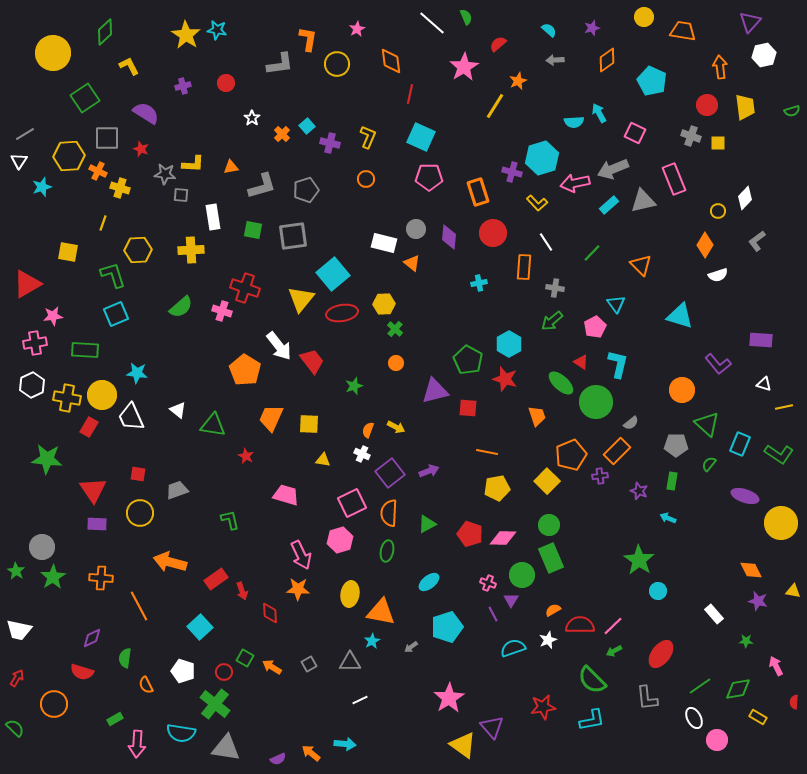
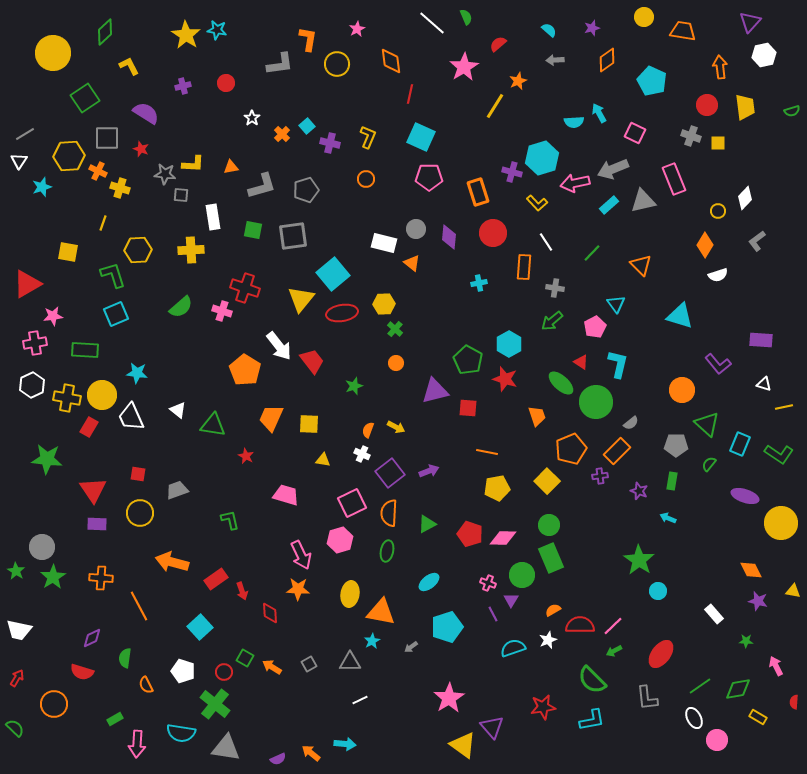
orange pentagon at (571, 455): moved 6 px up
orange arrow at (170, 562): moved 2 px right
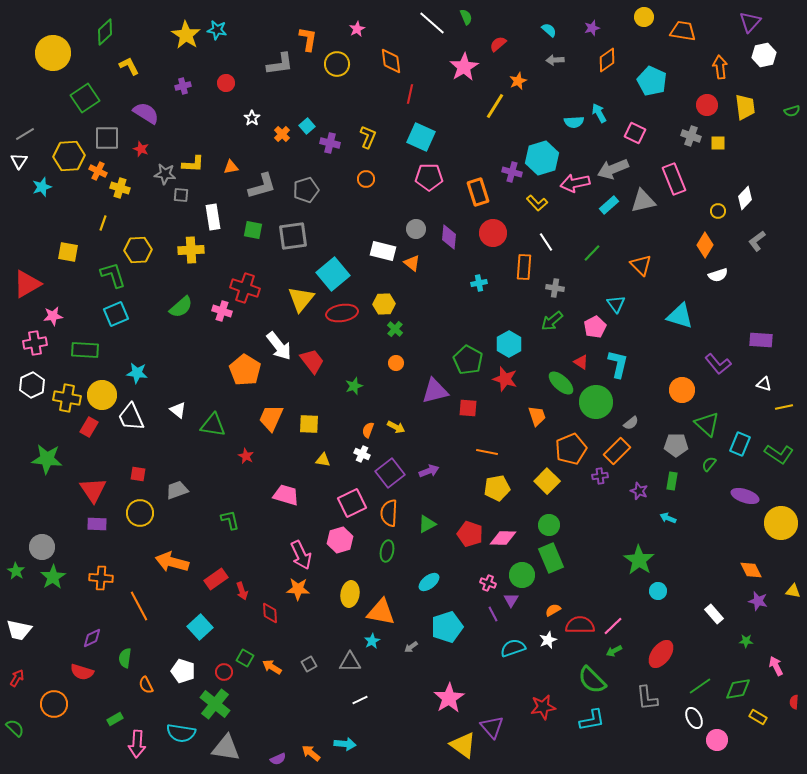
white rectangle at (384, 243): moved 1 px left, 8 px down
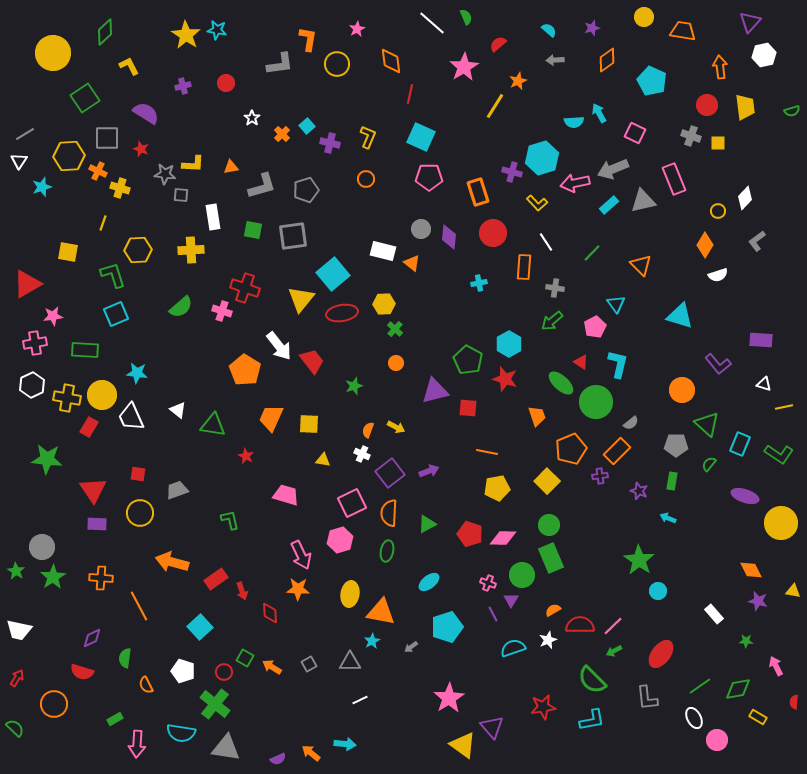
gray circle at (416, 229): moved 5 px right
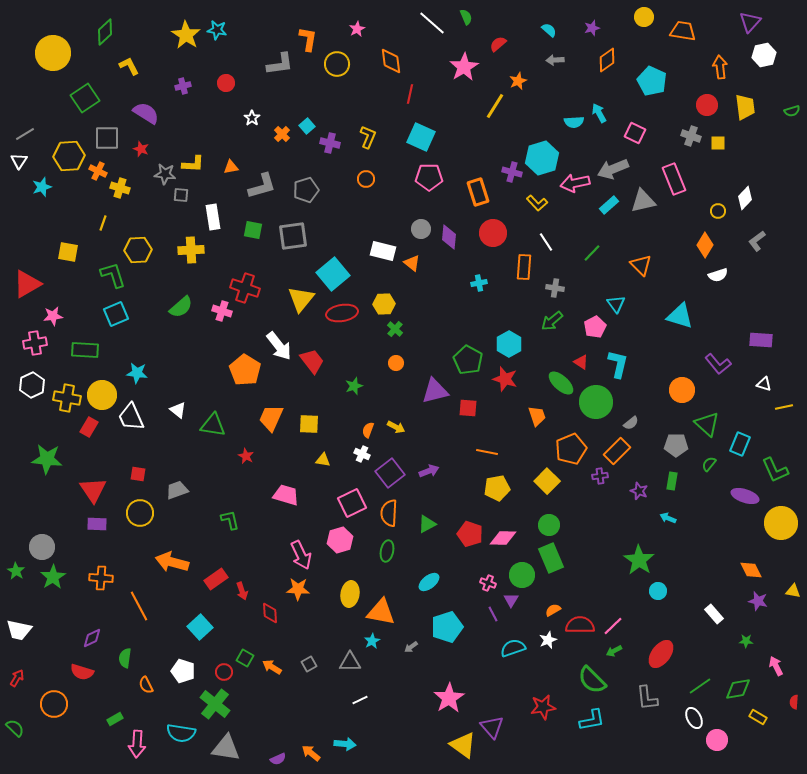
green L-shape at (779, 454): moved 4 px left, 16 px down; rotated 32 degrees clockwise
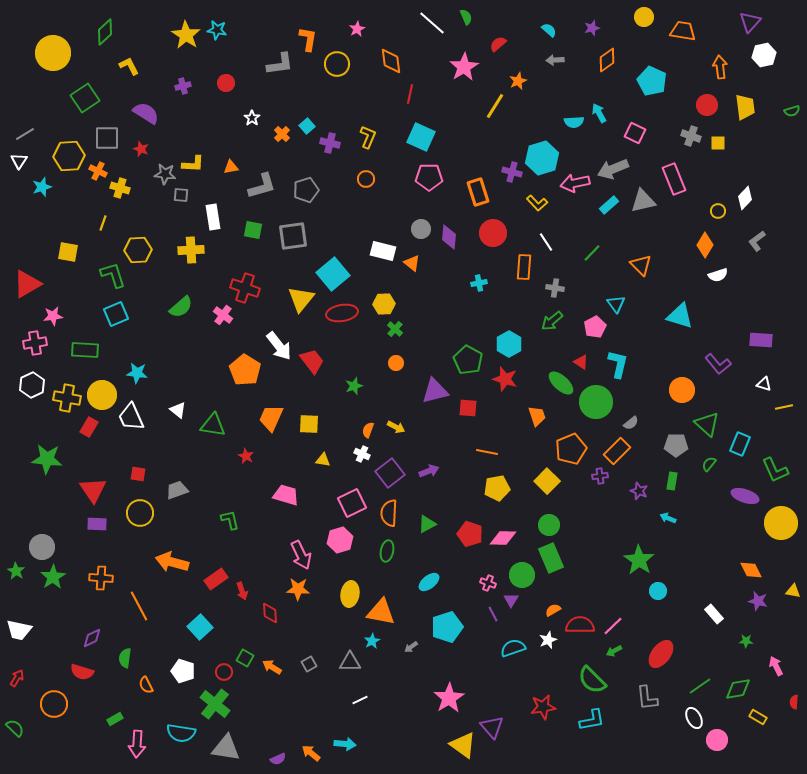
pink cross at (222, 311): moved 1 px right, 4 px down; rotated 18 degrees clockwise
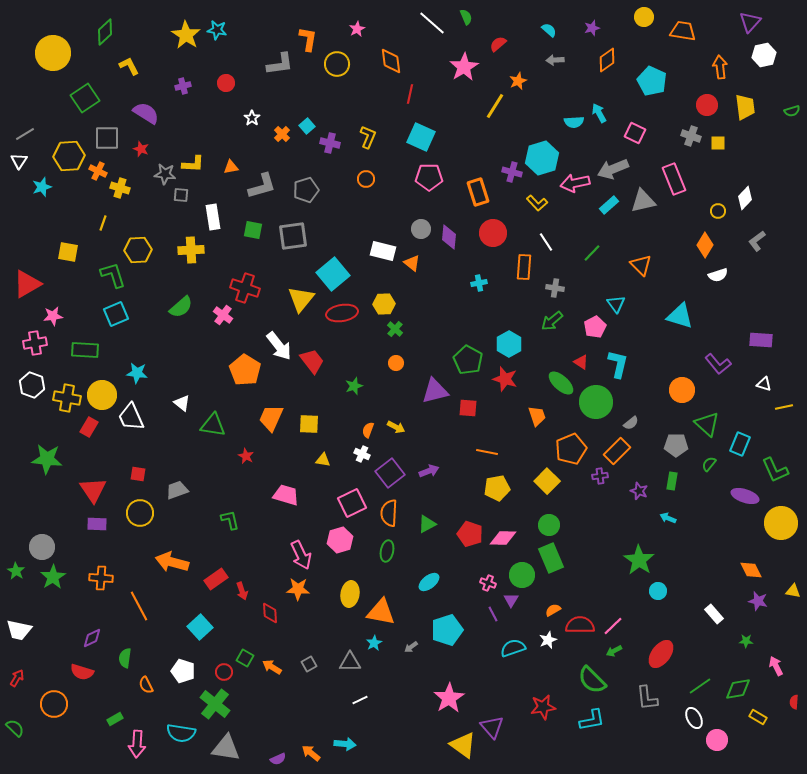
white hexagon at (32, 385): rotated 15 degrees counterclockwise
white triangle at (178, 410): moved 4 px right, 7 px up
cyan pentagon at (447, 627): moved 3 px down
cyan star at (372, 641): moved 2 px right, 2 px down
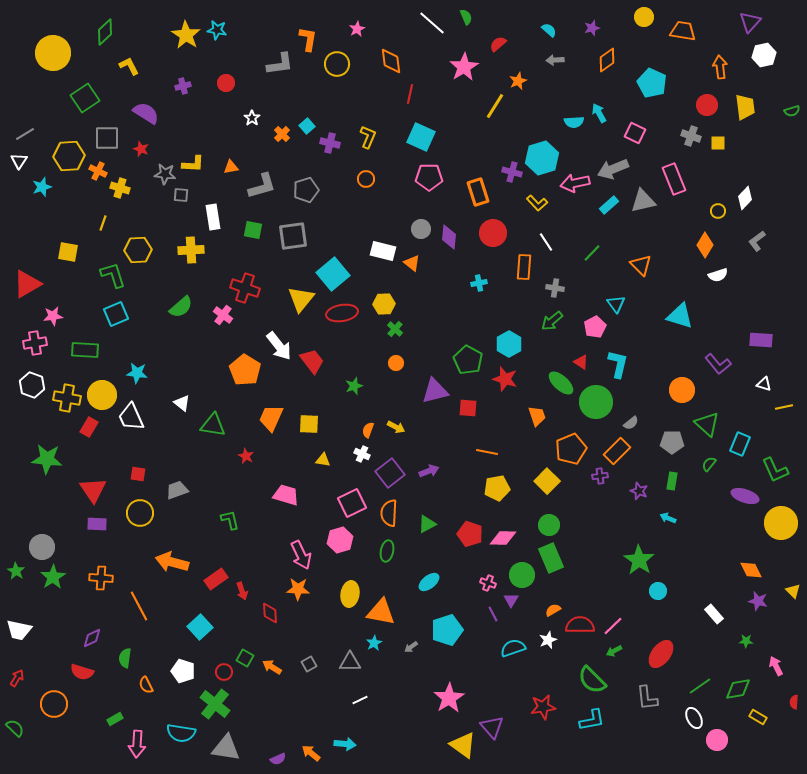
cyan pentagon at (652, 81): moved 2 px down
gray pentagon at (676, 445): moved 4 px left, 3 px up
yellow triangle at (793, 591): rotated 35 degrees clockwise
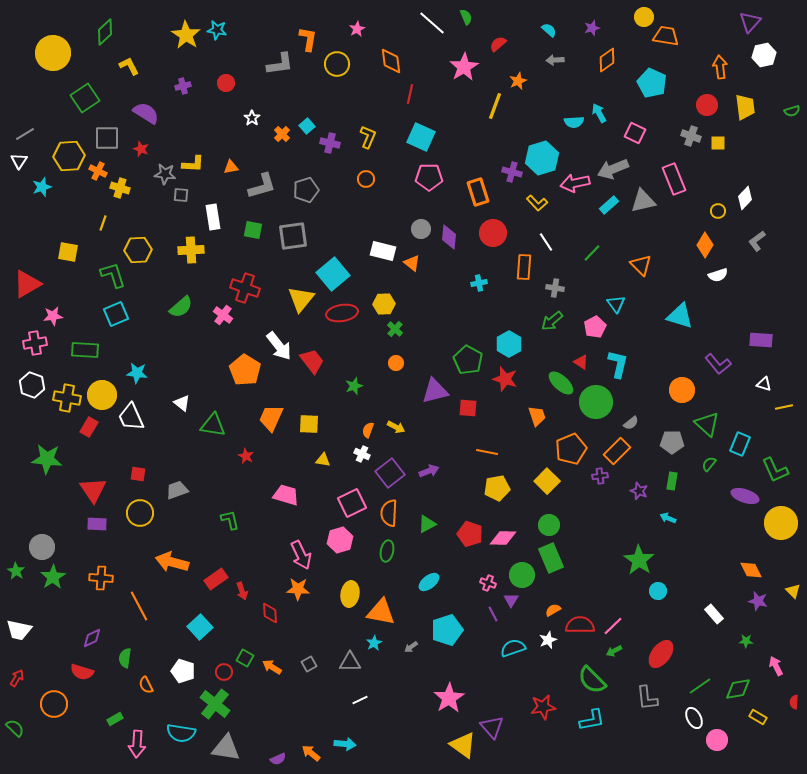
orange trapezoid at (683, 31): moved 17 px left, 5 px down
yellow line at (495, 106): rotated 12 degrees counterclockwise
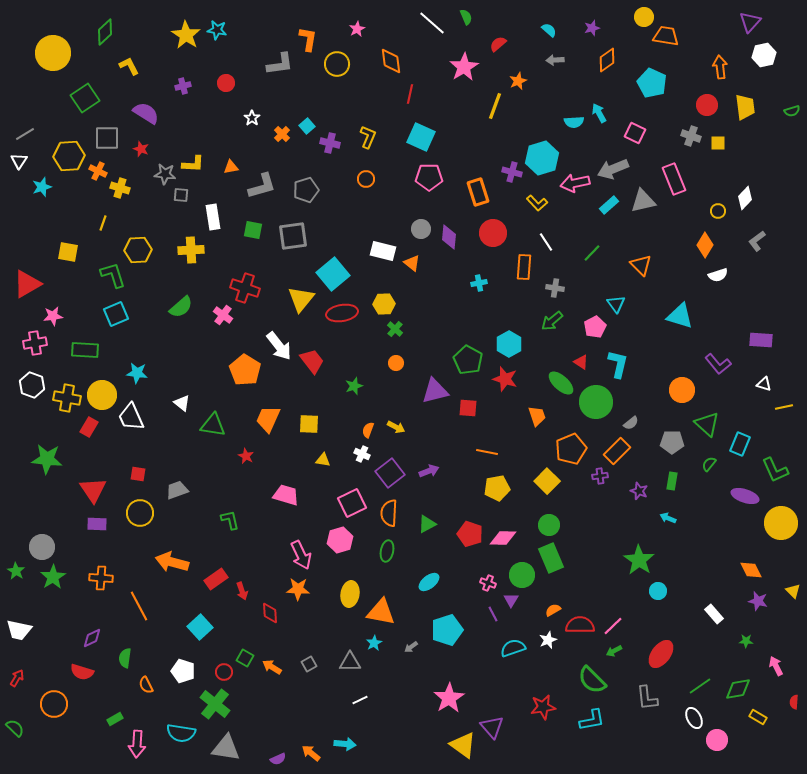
orange trapezoid at (271, 418): moved 3 px left, 1 px down
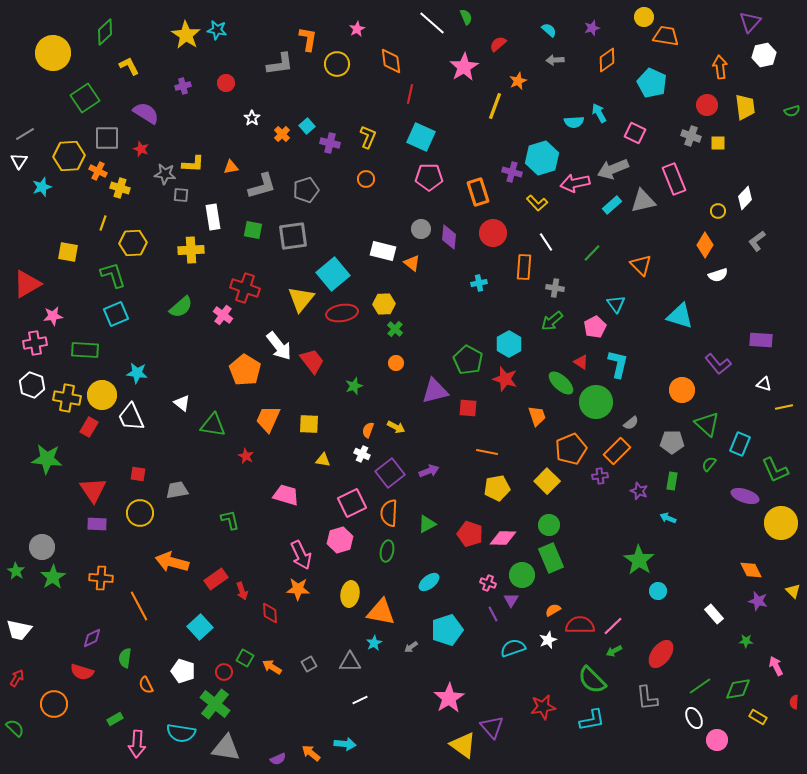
cyan rectangle at (609, 205): moved 3 px right
yellow hexagon at (138, 250): moved 5 px left, 7 px up
gray trapezoid at (177, 490): rotated 10 degrees clockwise
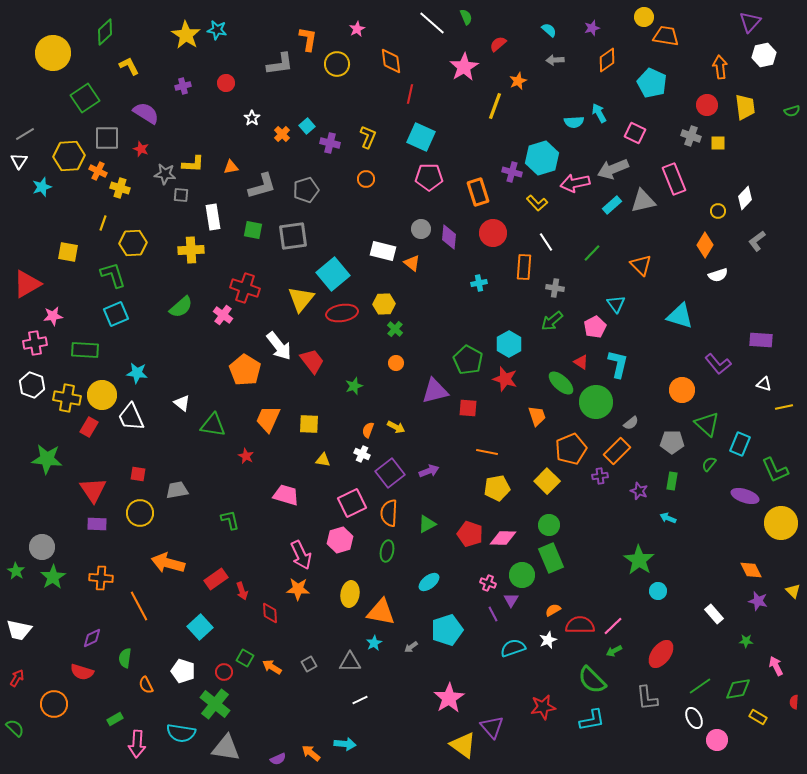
orange arrow at (172, 562): moved 4 px left, 1 px down
